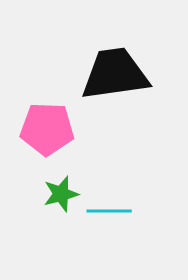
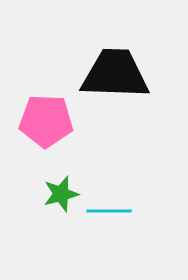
black trapezoid: rotated 10 degrees clockwise
pink pentagon: moved 1 px left, 8 px up
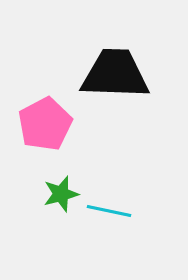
pink pentagon: moved 1 px left, 3 px down; rotated 30 degrees counterclockwise
cyan line: rotated 12 degrees clockwise
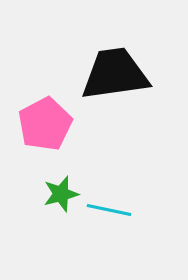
black trapezoid: rotated 10 degrees counterclockwise
cyan line: moved 1 px up
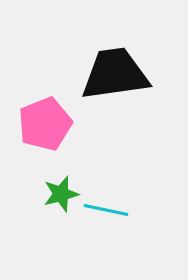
pink pentagon: rotated 6 degrees clockwise
cyan line: moved 3 px left
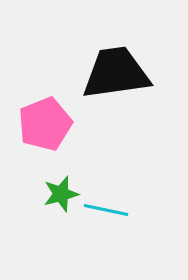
black trapezoid: moved 1 px right, 1 px up
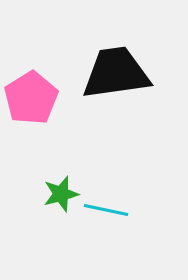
pink pentagon: moved 14 px left, 26 px up; rotated 10 degrees counterclockwise
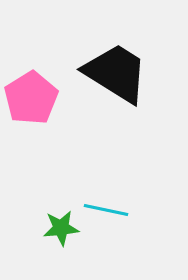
black trapezoid: rotated 40 degrees clockwise
green star: moved 34 px down; rotated 9 degrees clockwise
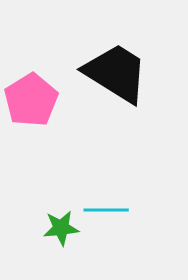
pink pentagon: moved 2 px down
cyan line: rotated 12 degrees counterclockwise
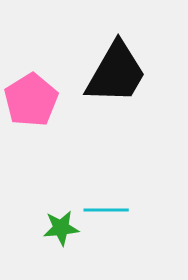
black trapezoid: rotated 88 degrees clockwise
